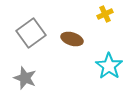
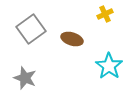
gray square: moved 4 px up
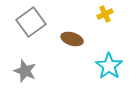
gray square: moved 7 px up
gray star: moved 7 px up
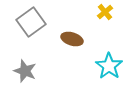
yellow cross: moved 2 px up; rotated 14 degrees counterclockwise
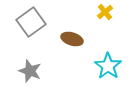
cyan star: moved 1 px left
gray star: moved 5 px right
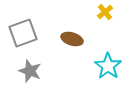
gray square: moved 8 px left, 11 px down; rotated 16 degrees clockwise
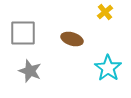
gray square: rotated 20 degrees clockwise
cyan star: moved 2 px down
